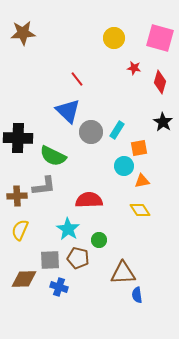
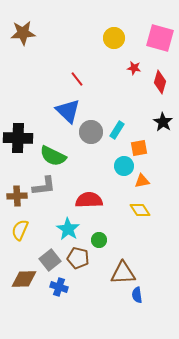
gray square: rotated 35 degrees counterclockwise
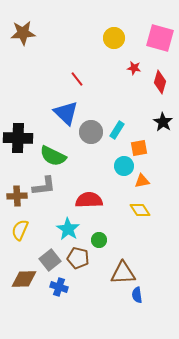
blue triangle: moved 2 px left, 2 px down
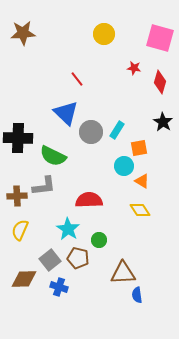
yellow circle: moved 10 px left, 4 px up
orange triangle: rotated 42 degrees clockwise
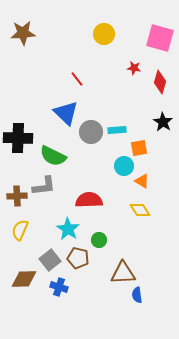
cyan rectangle: rotated 54 degrees clockwise
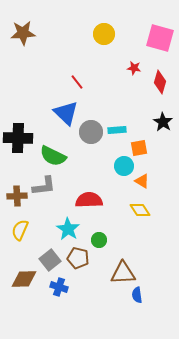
red line: moved 3 px down
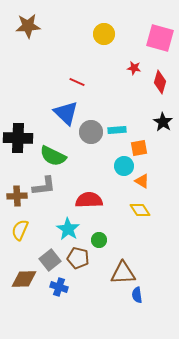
brown star: moved 5 px right, 7 px up
red line: rotated 28 degrees counterclockwise
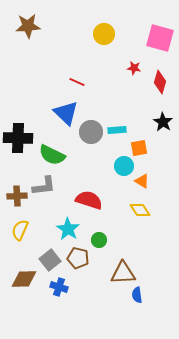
green semicircle: moved 1 px left, 1 px up
red semicircle: rotated 20 degrees clockwise
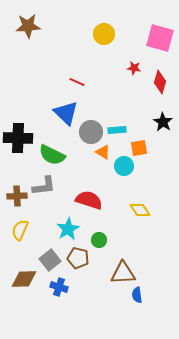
orange triangle: moved 39 px left, 29 px up
cyan star: rotated 10 degrees clockwise
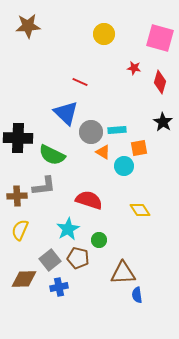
red line: moved 3 px right
blue cross: rotated 30 degrees counterclockwise
